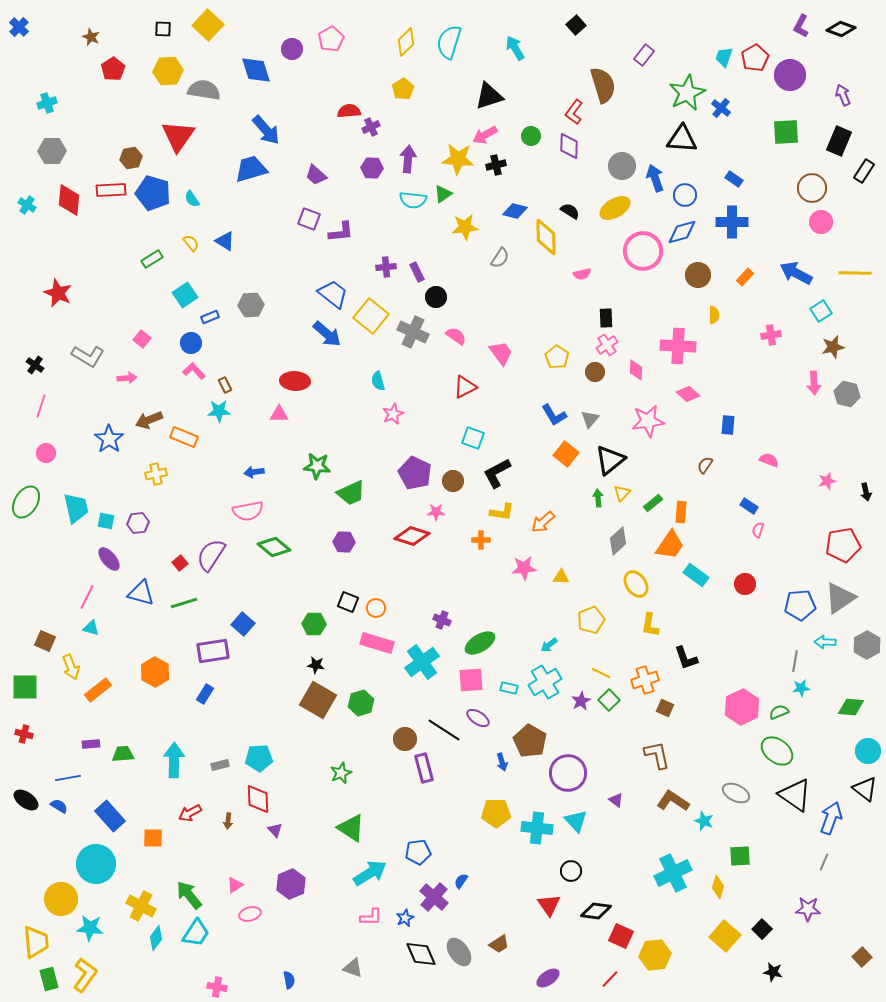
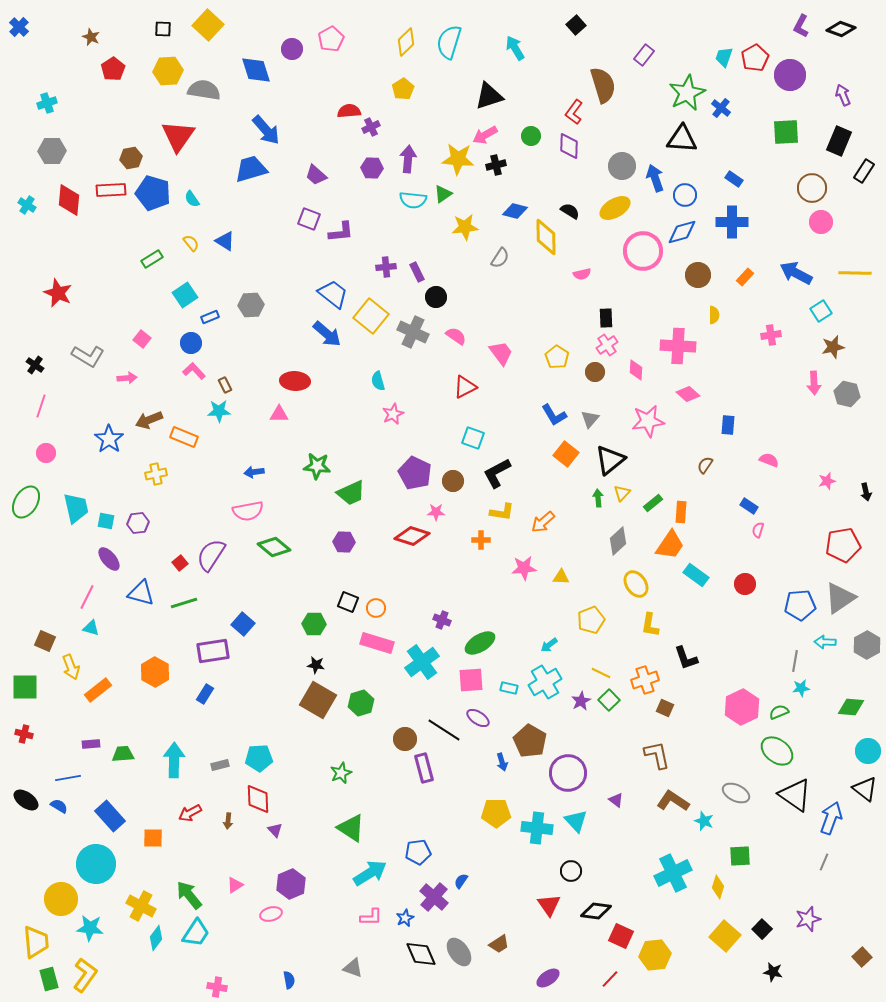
purple star at (808, 909): moved 10 px down; rotated 20 degrees counterclockwise
pink ellipse at (250, 914): moved 21 px right
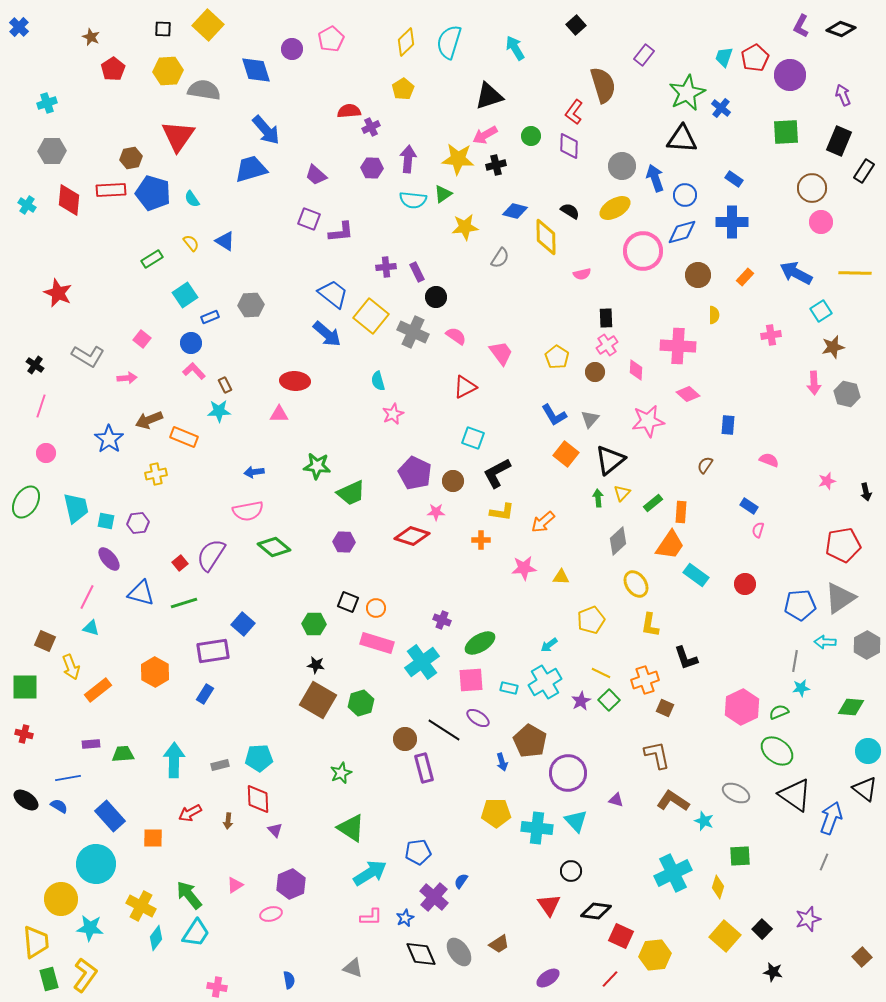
purple triangle at (616, 800): rotated 21 degrees counterclockwise
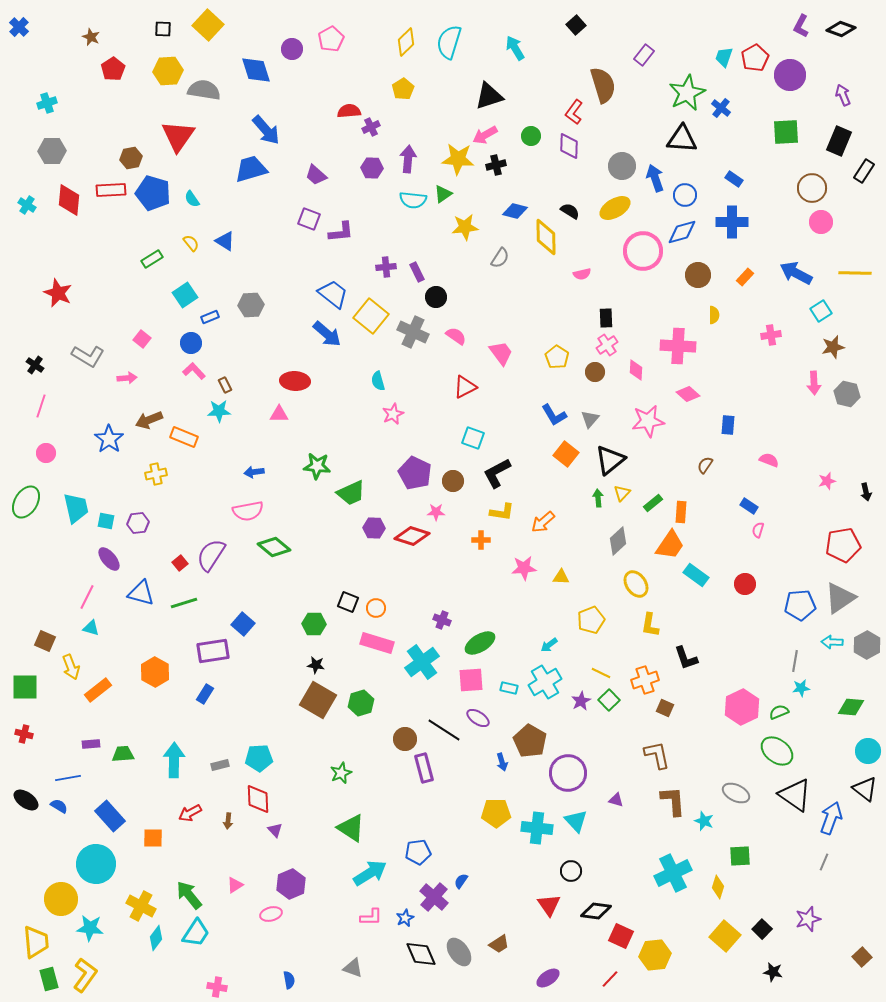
purple hexagon at (344, 542): moved 30 px right, 14 px up
cyan arrow at (825, 642): moved 7 px right
brown L-shape at (673, 801): rotated 52 degrees clockwise
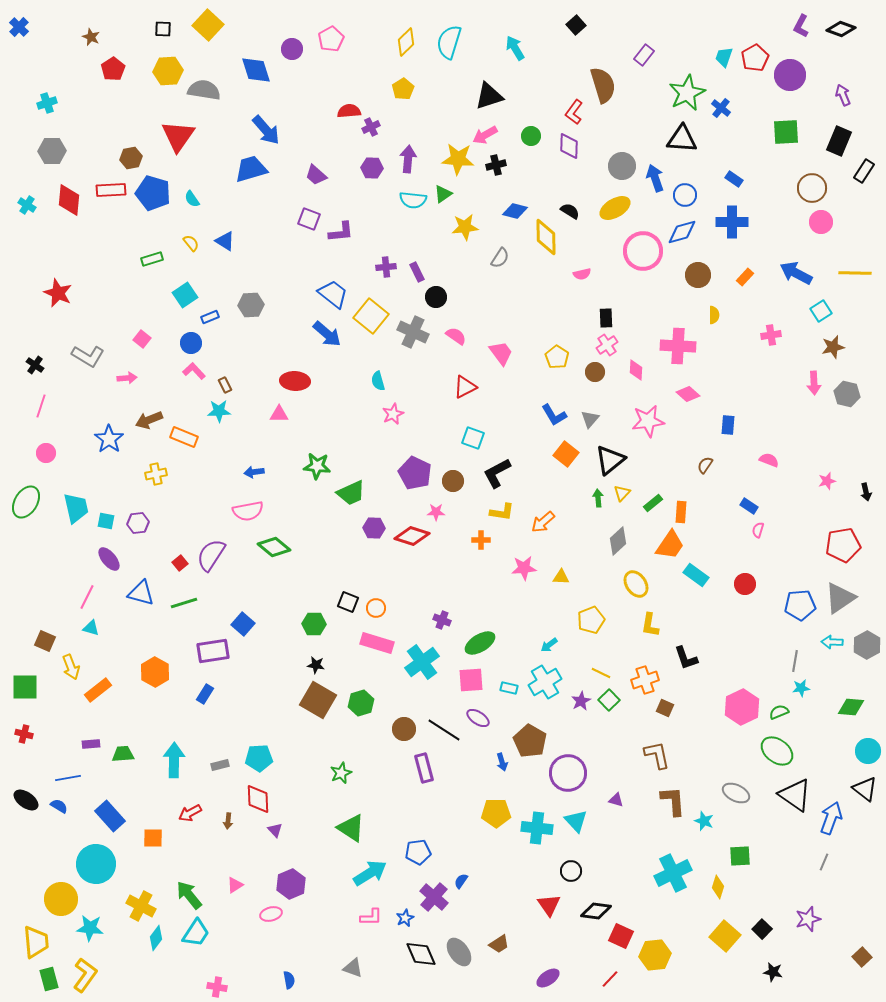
green rectangle at (152, 259): rotated 15 degrees clockwise
brown circle at (405, 739): moved 1 px left, 10 px up
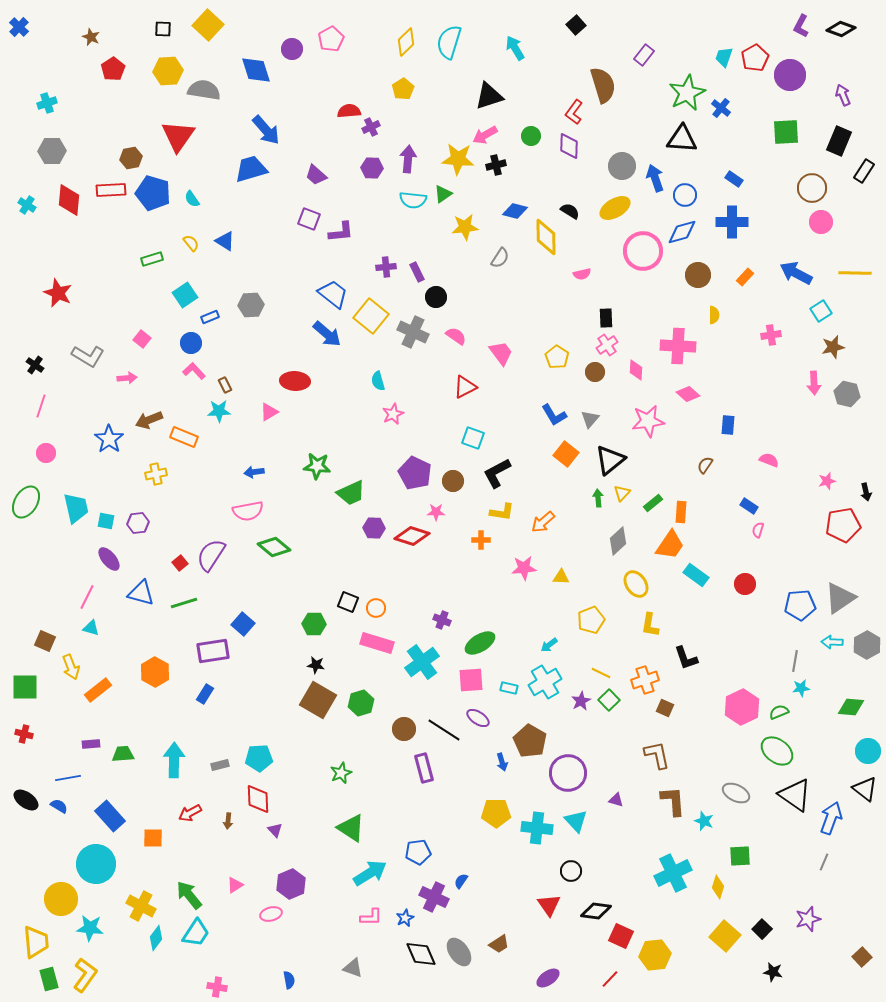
pink triangle at (279, 414): moved 10 px left, 2 px up; rotated 30 degrees counterclockwise
red pentagon at (843, 545): moved 20 px up
purple cross at (434, 897): rotated 16 degrees counterclockwise
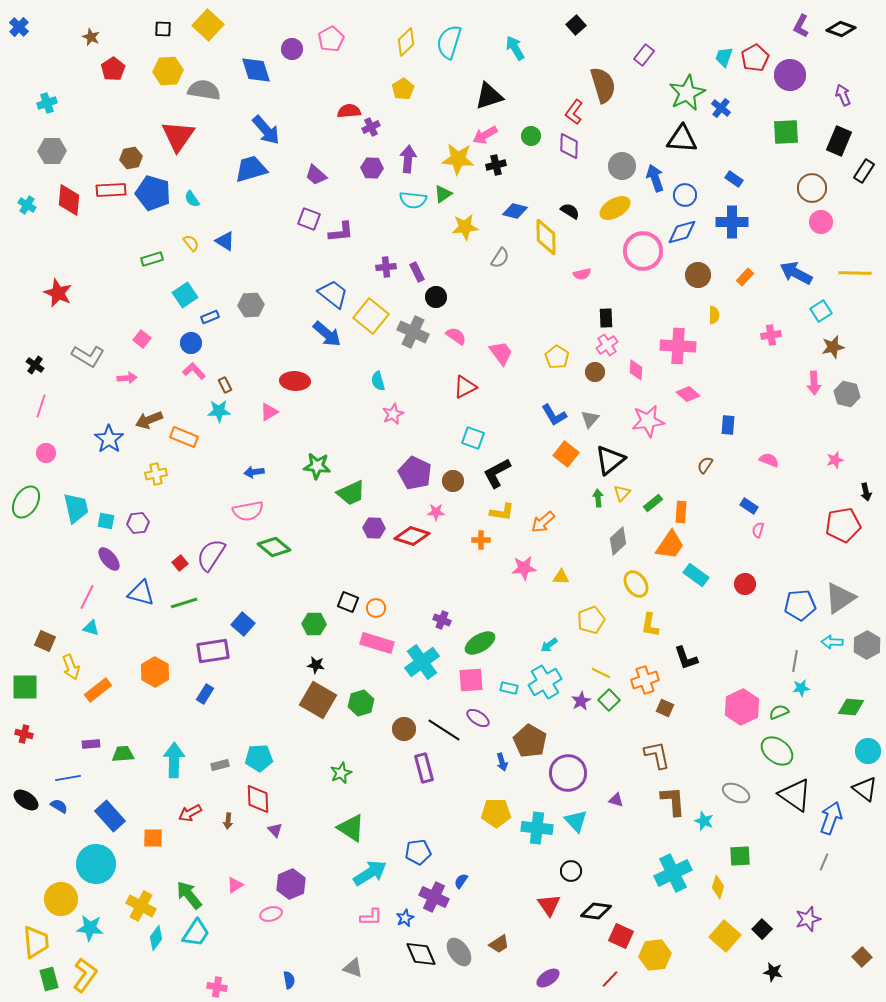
pink star at (827, 481): moved 8 px right, 21 px up
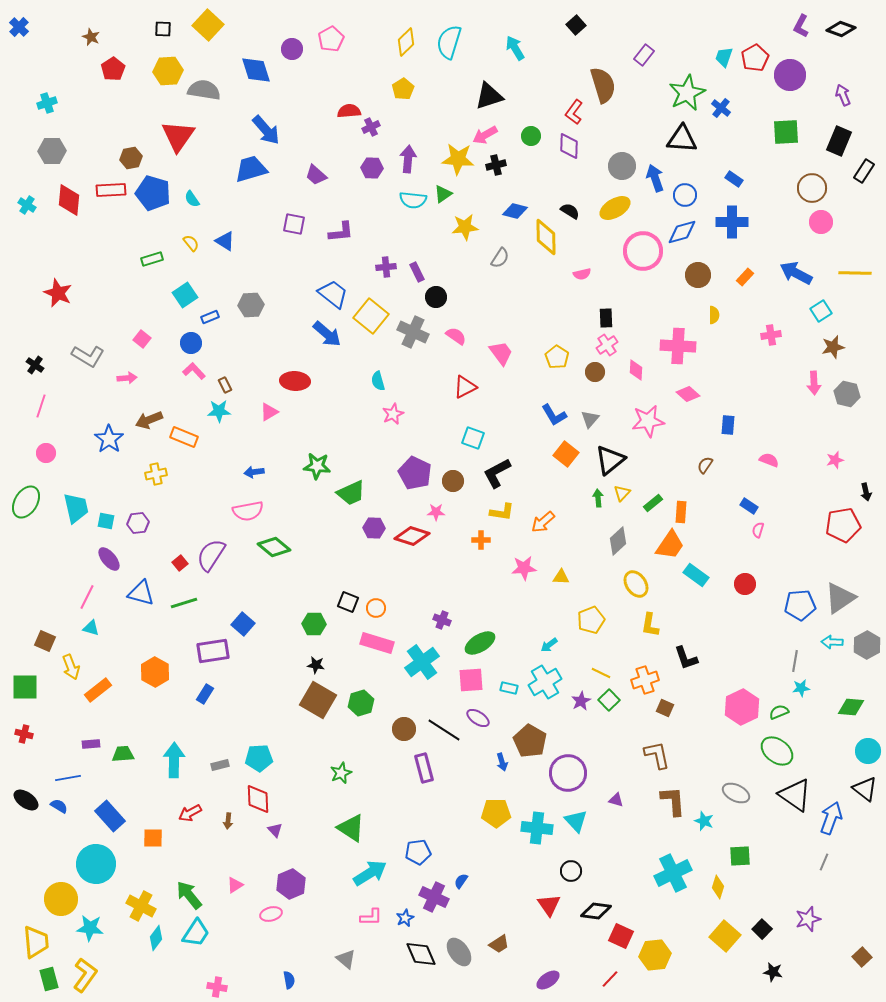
purple square at (309, 219): moved 15 px left, 5 px down; rotated 10 degrees counterclockwise
gray triangle at (353, 968): moved 7 px left, 9 px up; rotated 20 degrees clockwise
purple ellipse at (548, 978): moved 2 px down
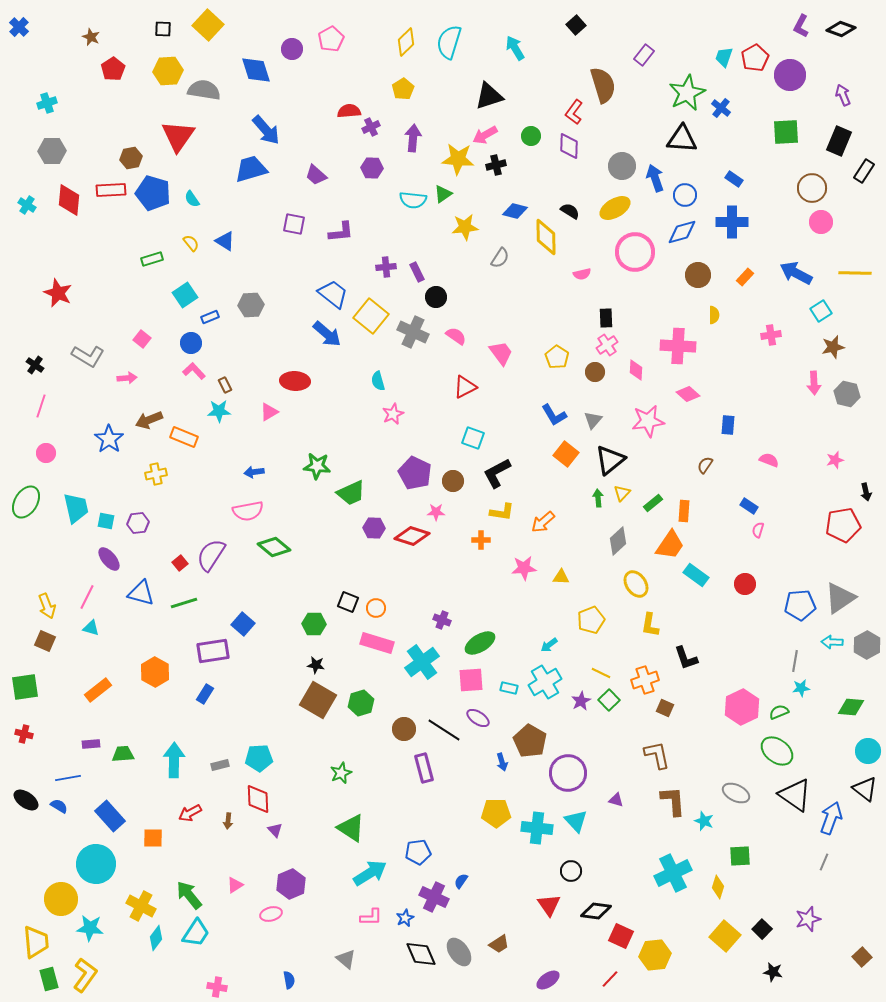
purple arrow at (408, 159): moved 5 px right, 21 px up
pink circle at (643, 251): moved 8 px left, 1 px down
gray triangle at (590, 419): moved 3 px right, 1 px down
orange rectangle at (681, 512): moved 3 px right, 1 px up
yellow arrow at (71, 667): moved 24 px left, 61 px up
green square at (25, 687): rotated 8 degrees counterclockwise
